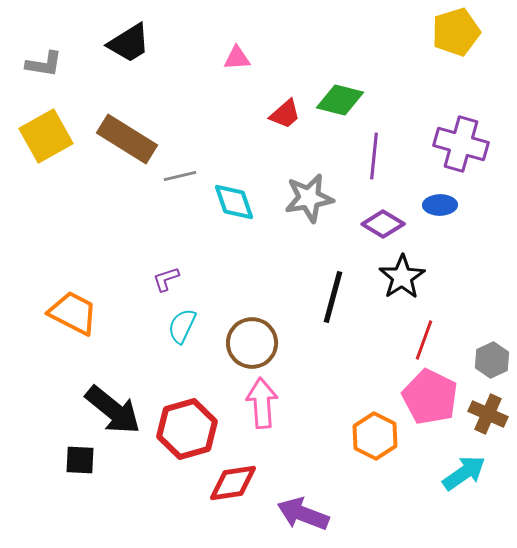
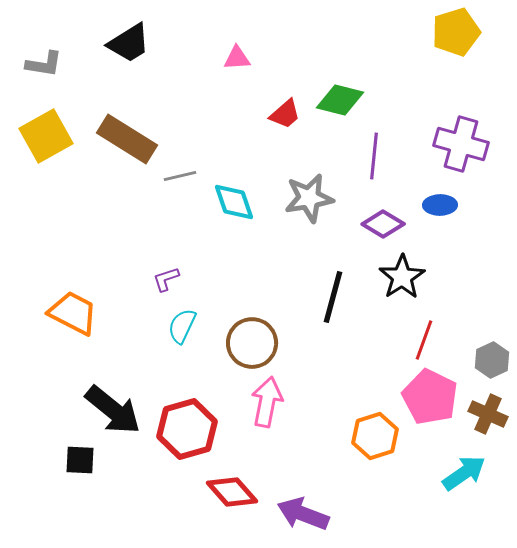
pink arrow: moved 5 px right, 1 px up; rotated 15 degrees clockwise
orange hexagon: rotated 15 degrees clockwise
red diamond: moved 1 px left, 9 px down; rotated 57 degrees clockwise
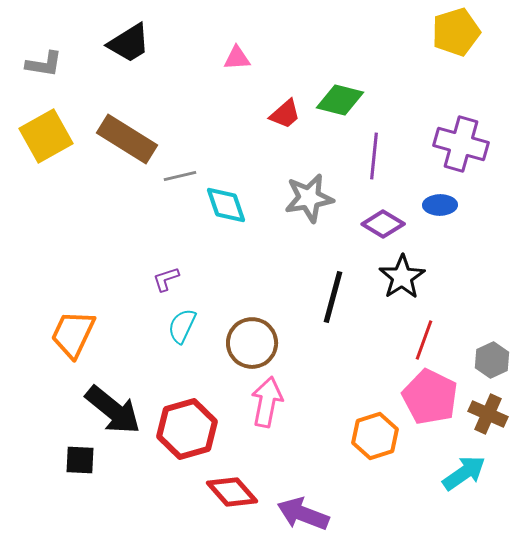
cyan diamond: moved 8 px left, 3 px down
orange trapezoid: moved 21 px down; rotated 92 degrees counterclockwise
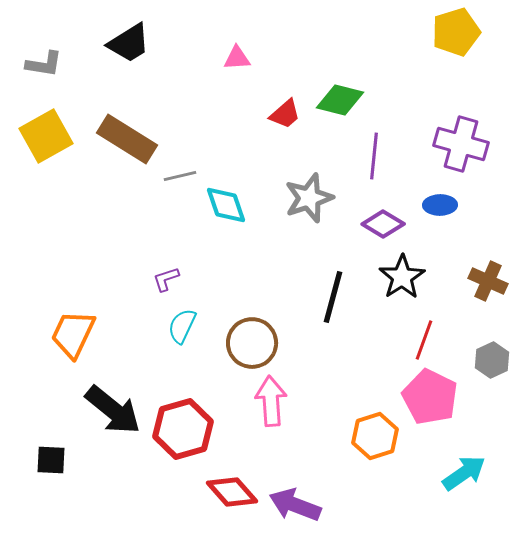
gray star: rotated 9 degrees counterclockwise
pink arrow: moved 4 px right, 1 px up; rotated 15 degrees counterclockwise
brown cross: moved 133 px up
red hexagon: moved 4 px left
black square: moved 29 px left
purple arrow: moved 8 px left, 9 px up
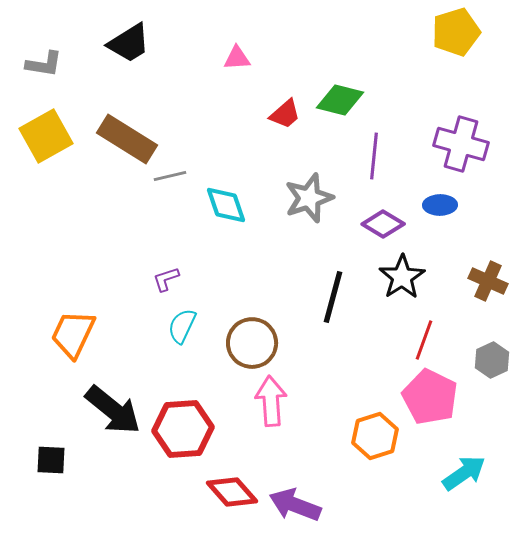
gray line: moved 10 px left
red hexagon: rotated 12 degrees clockwise
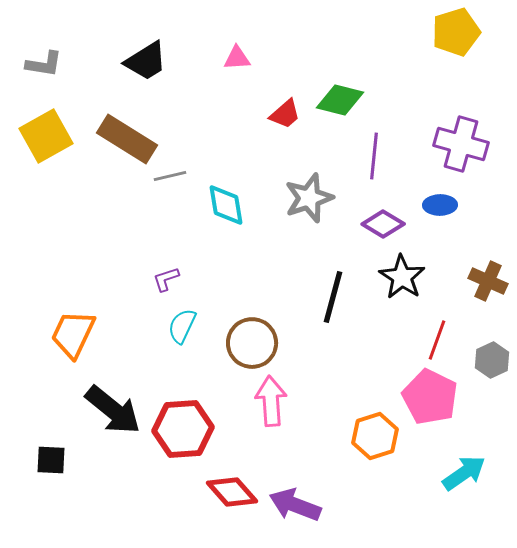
black trapezoid: moved 17 px right, 18 px down
cyan diamond: rotated 9 degrees clockwise
black star: rotated 6 degrees counterclockwise
red line: moved 13 px right
